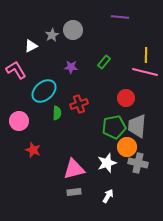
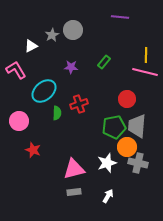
red circle: moved 1 px right, 1 px down
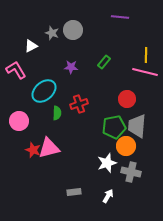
gray star: moved 2 px up; rotated 24 degrees counterclockwise
orange circle: moved 1 px left, 1 px up
gray cross: moved 7 px left, 9 px down
pink triangle: moved 25 px left, 21 px up
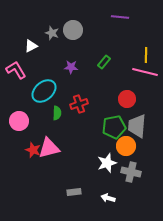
white arrow: moved 2 px down; rotated 104 degrees counterclockwise
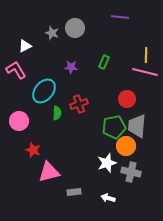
gray circle: moved 2 px right, 2 px up
white triangle: moved 6 px left
green rectangle: rotated 16 degrees counterclockwise
cyan ellipse: rotated 10 degrees counterclockwise
pink triangle: moved 24 px down
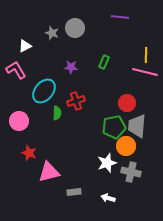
red circle: moved 4 px down
red cross: moved 3 px left, 3 px up
red star: moved 4 px left, 3 px down
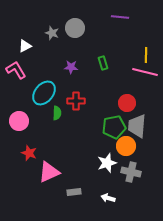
green rectangle: moved 1 px left, 1 px down; rotated 40 degrees counterclockwise
cyan ellipse: moved 2 px down
red cross: rotated 18 degrees clockwise
pink triangle: rotated 10 degrees counterclockwise
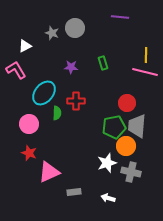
pink circle: moved 10 px right, 3 px down
